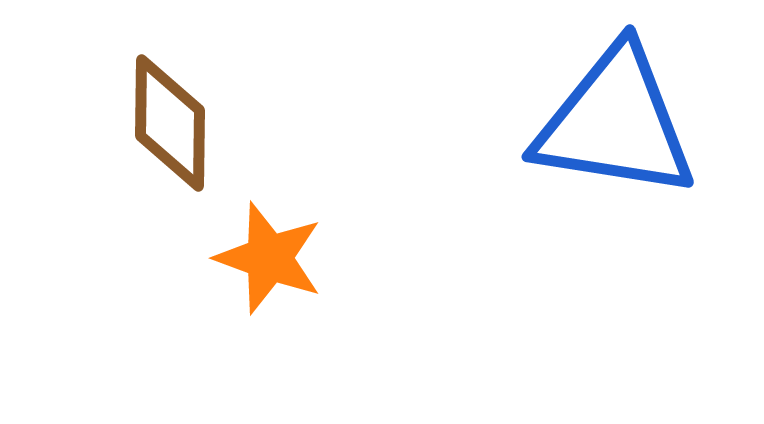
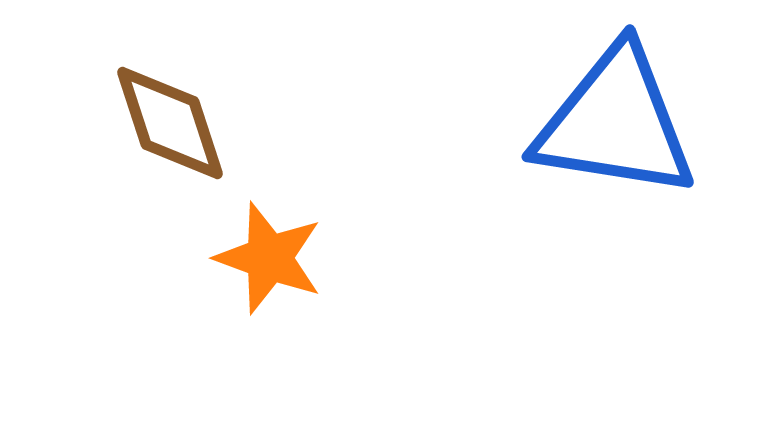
brown diamond: rotated 19 degrees counterclockwise
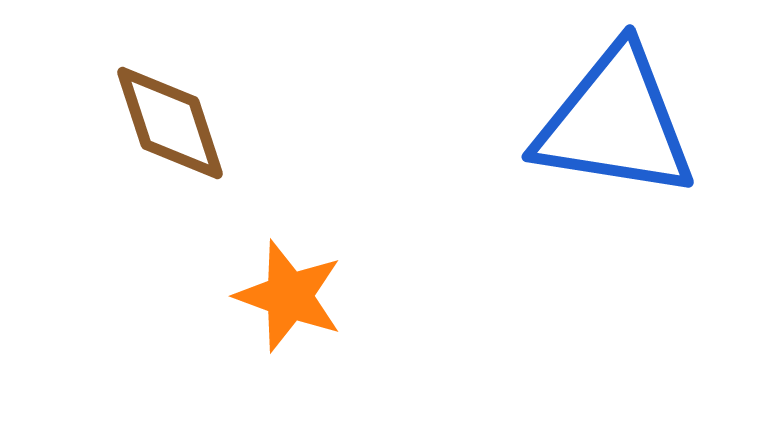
orange star: moved 20 px right, 38 px down
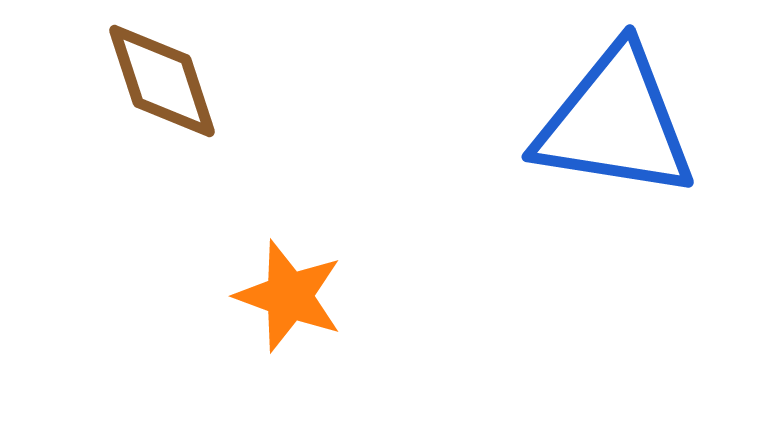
brown diamond: moved 8 px left, 42 px up
